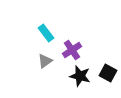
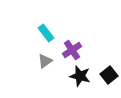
black square: moved 1 px right, 2 px down; rotated 24 degrees clockwise
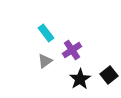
black star: moved 3 px down; rotated 25 degrees clockwise
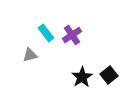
purple cross: moved 15 px up
gray triangle: moved 15 px left, 6 px up; rotated 21 degrees clockwise
black star: moved 2 px right, 2 px up
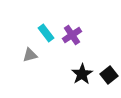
black star: moved 3 px up
